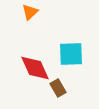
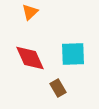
cyan square: moved 2 px right
red diamond: moved 5 px left, 10 px up
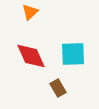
red diamond: moved 1 px right, 2 px up
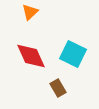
cyan square: rotated 28 degrees clockwise
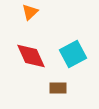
cyan square: rotated 36 degrees clockwise
brown rectangle: rotated 60 degrees counterclockwise
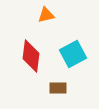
orange triangle: moved 16 px right, 3 px down; rotated 30 degrees clockwise
red diamond: rotated 32 degrees clockwise
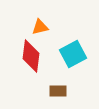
orange triangle: moved 6 px left, 12 px down
brown rectangle: moved 3 px down
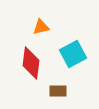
orange triangle: moved 1 px right
red diamond: moved 7 px down
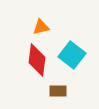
cyan square: moved 1 px left, 1 px down; rotated 24 degrees counterclockwise
red diamond: moved 6 px right, 3 px up
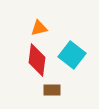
orange triangle: moved 2 px left, 1 px down
brown rectangle: moved 6 px left, 1 px up
